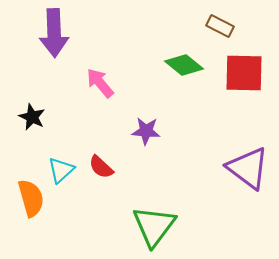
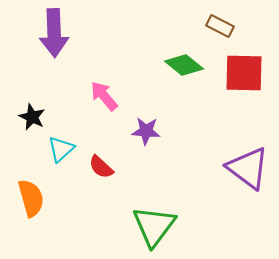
pink arrow: moved 4 px right, 13 px down
cyan triangle: moved 21 px up
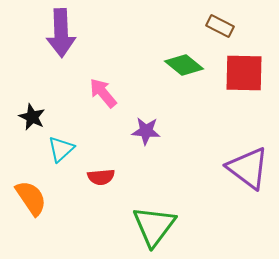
purple arrow: moved 7 px right
pink arrow: moved 1 px left, 3 px up
red semicircle: moved 10 px down; rotated 48 degrees counterclockwise
orange semicircle: rotated 18 degrees counterclockwise
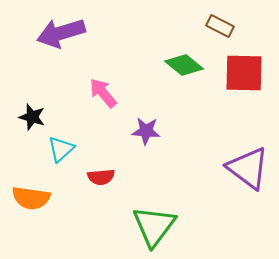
purple arrow: rotated 75 degrees clockwise
black star: rotated 8 degrees counterclockwise
orange semicircle: rotated 132 degrees clockwise
